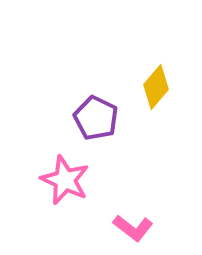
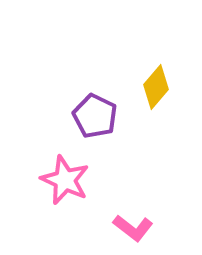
purple pentagon: moved 1 px left, 2 px up
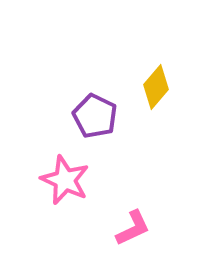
pink L-shape: rotated 63 degrees counterclockwise
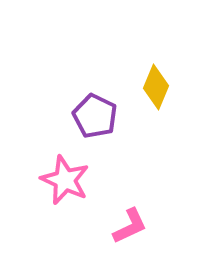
yellow diamond: rotated 18 degrees counterclockwise
pink L-shape: moved 3 px left, 2 px up
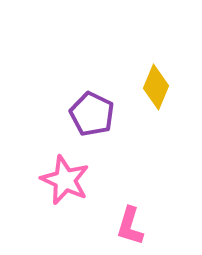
purple pentagon: moved 3 px left, 2 px up
pink L-shape: rotated 132 degrees clockwise
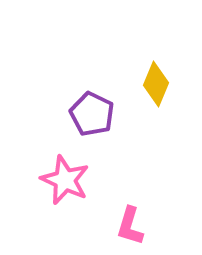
yellow diamond: moved 3 px up
